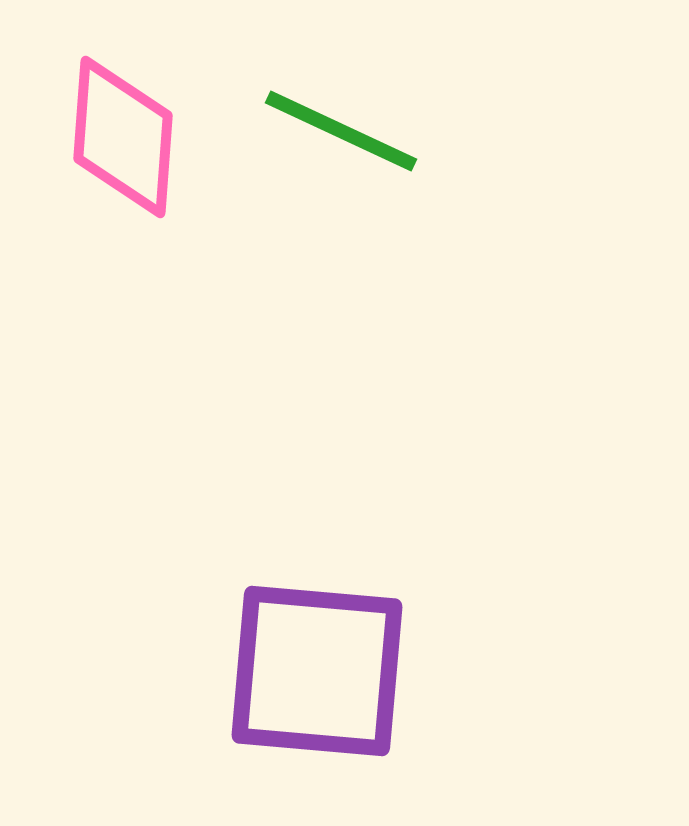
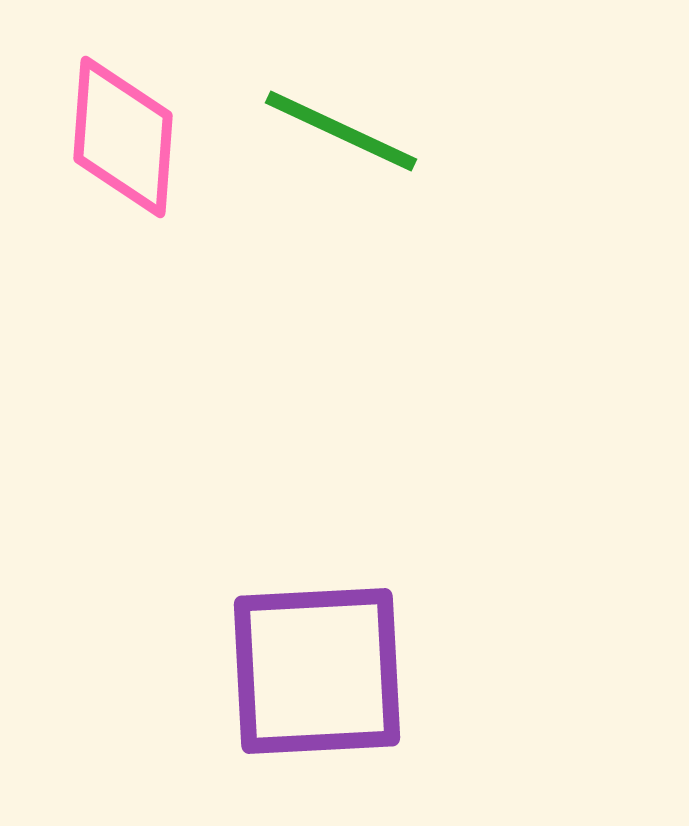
purple square: rotated 8 degrees counterclockwise
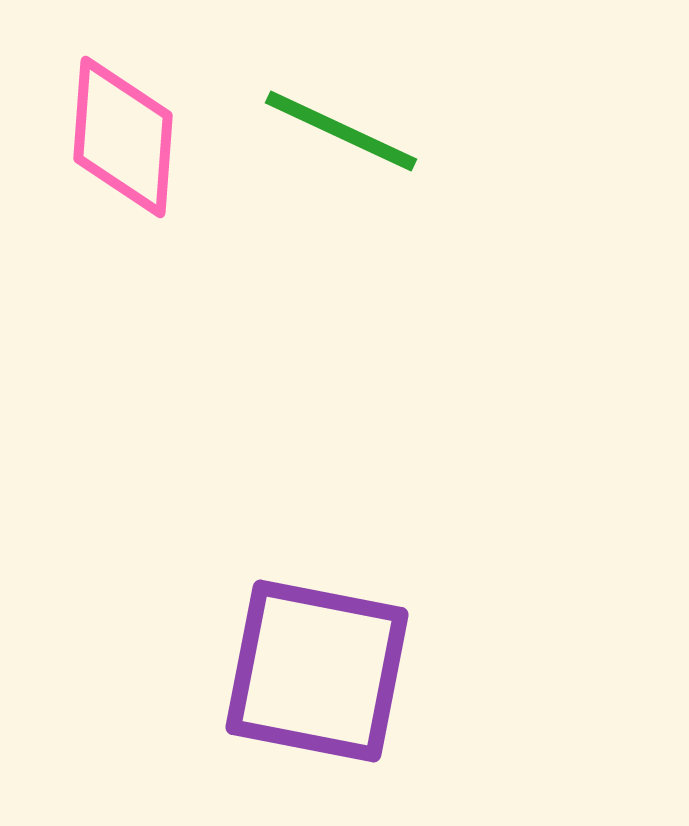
purple square: rotated 14 degrees clockwise
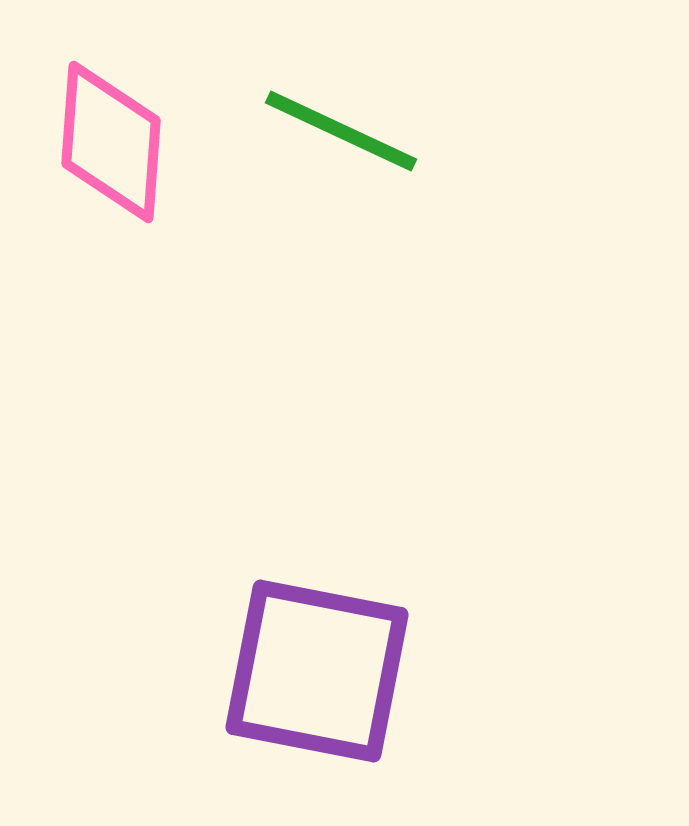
pink diamond: moved 12 px left, 5 px down
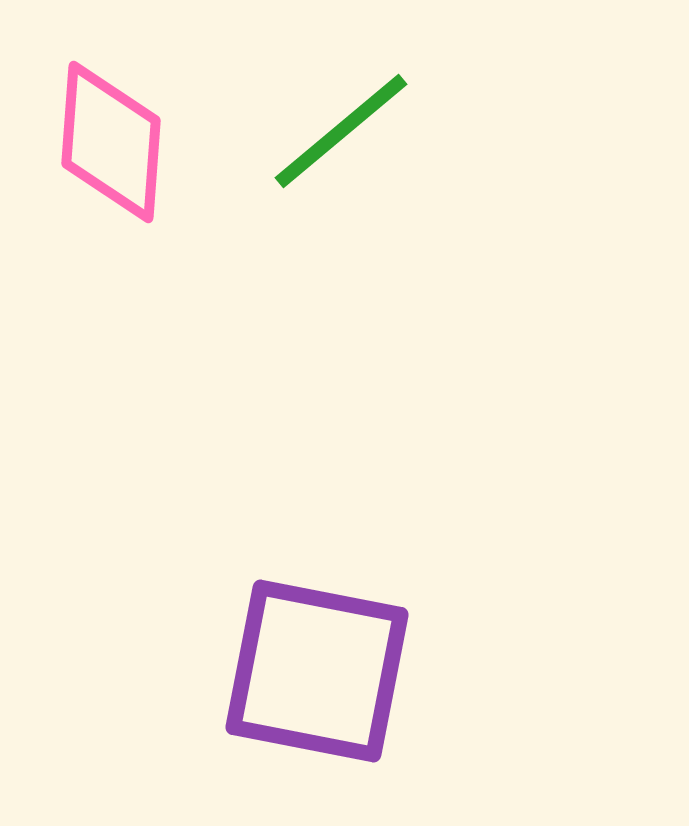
green line: rotated 65 degrees counterclockwise
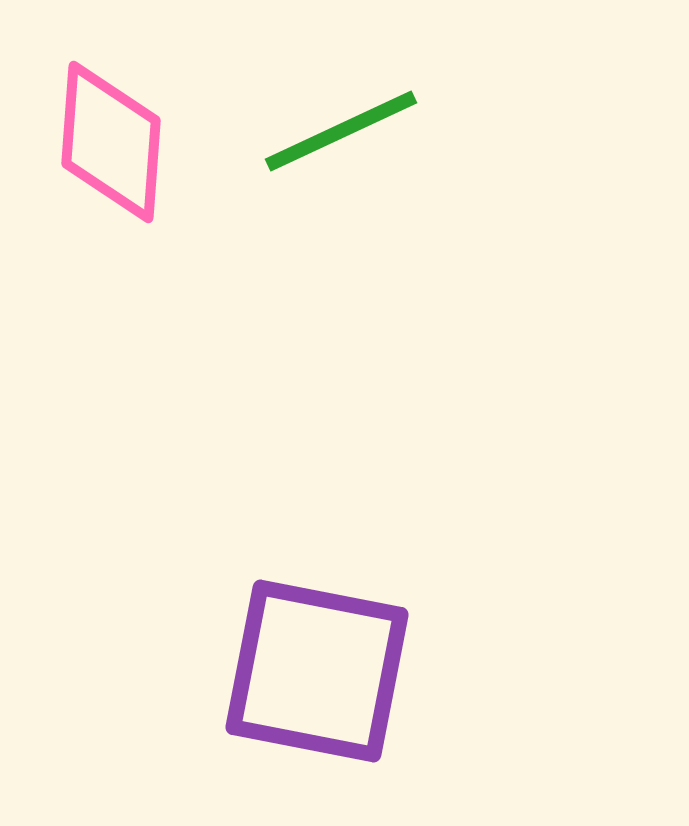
green line: rotated 15 degrees clockwise
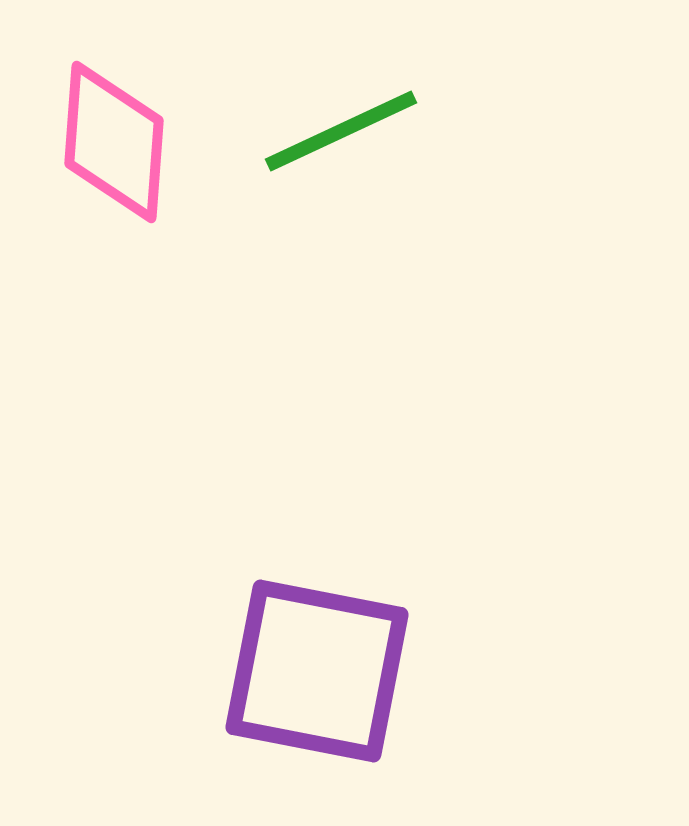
pink diamond: moved 3 px right
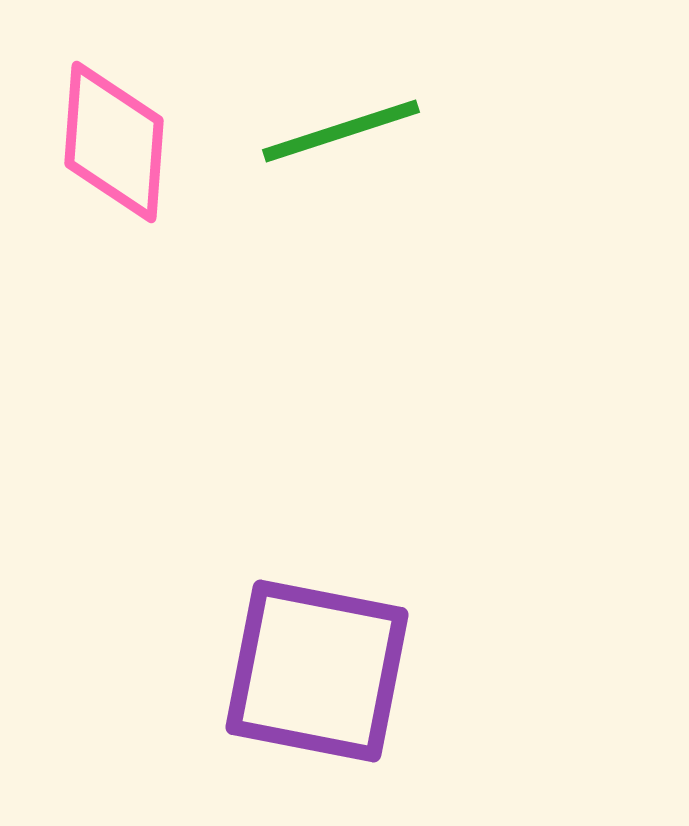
green line: rotated 7 degrees clockwise
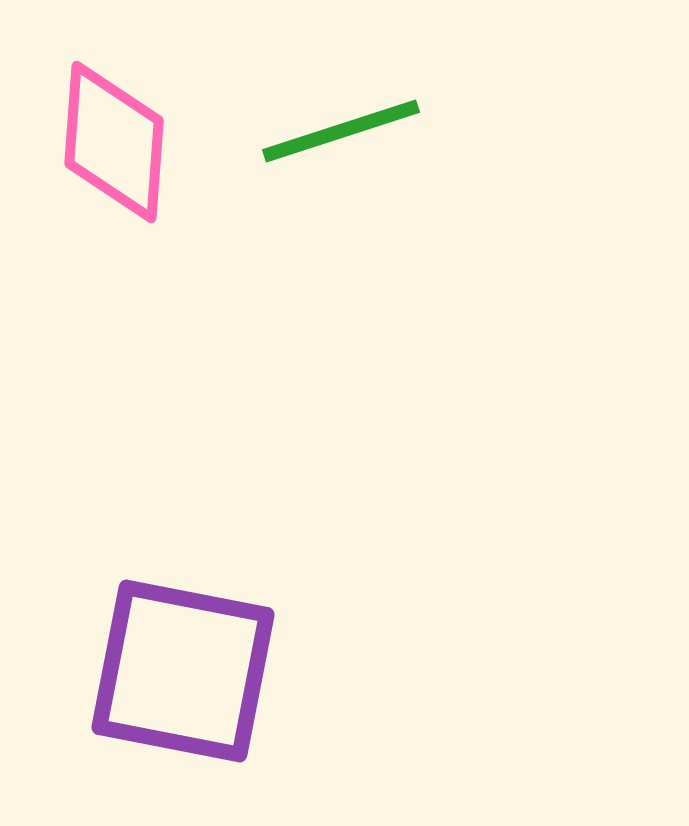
purple square: moved 134 px left
